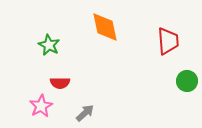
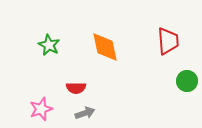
orange diamond: moved 20 px down
red semicircle: moved 16 px right, 5 px down
pink star: moved 3 px down; rotated 10 degrees clockwise
gray arrow: rotated 24 degrees clockwise
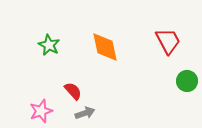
red trapezoid: rotated 24 degrees counterclockwise
red semicircle: moved 3 px left, 3 px down; rotated 132 degrees counterclockwise
pink star: moved 2 px down
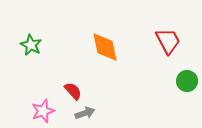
green star: moved 18 px left
pink star: moved 2 px right
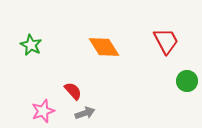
red trapezoid: moved 2 px left
orange diamond: moved 1 px left; rotated 20 degrees counterclockwise
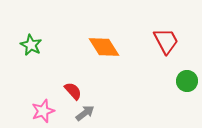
gray arrow: rotated 18 degrees counterclockwise
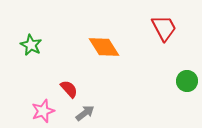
red trapezoid: moved 2 px left, 13 px up
red semicircle: moved 4 px left, 2 px up
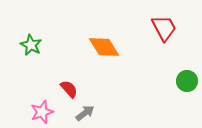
pink star: moved 1 px left, 1 px down
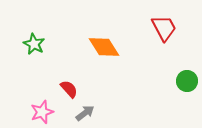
green star: moved 3 px right, 1 px up
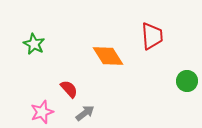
red trapezoid: moved 12 px left, 8 px down; rotated 24 degrees clockwise
orange diamond: moved 4 px right, 9 px down
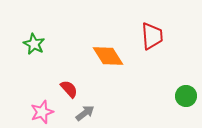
green circle: moved 1 px left, 15 px down
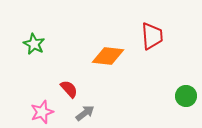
orange diamond: rotated 52 degrees counterclockwise
